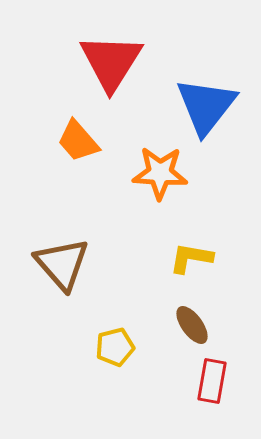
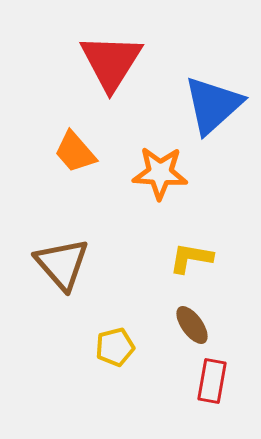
blue triangle: moved 7 px right, 1 px up; rotated 10 degrees clockwise
orange trapezoid: moved 3 px left, 11 px down
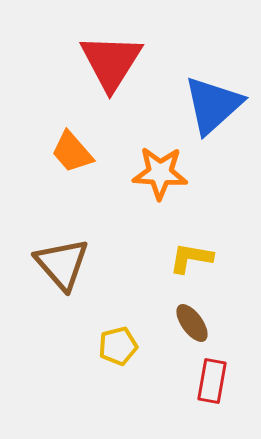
orange trapezoid: moved 3 px left
brown ellipse: moved 2 px up
yellow pentagon: moved 3 px right, 1 px up
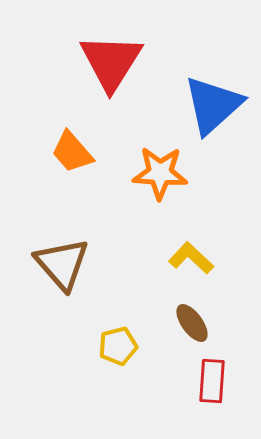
yellow L-shape: rotated 33 degrees clockwise
red rectangle: rotated 6 degrees counterclockwise
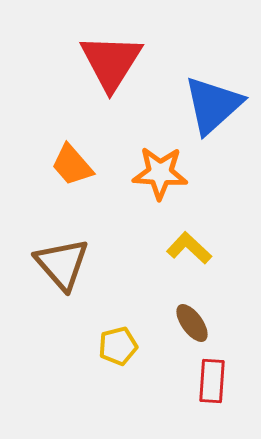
orange trapezoid: moved 13 px down
yellow L-shape: moved 2 px left, 10 px up
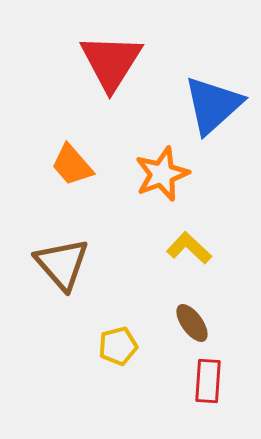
orange star: moved 2 px right, 1 px down; rotated 24 degrees counterclockwise
red rectangle: moved 4 px left
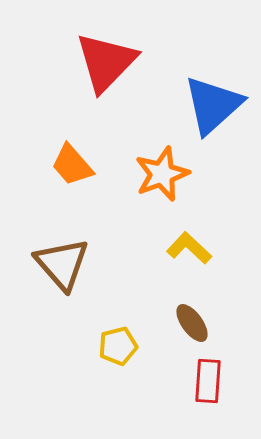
red triangle: moved 5 px left; rotated 12 degrees clockwise
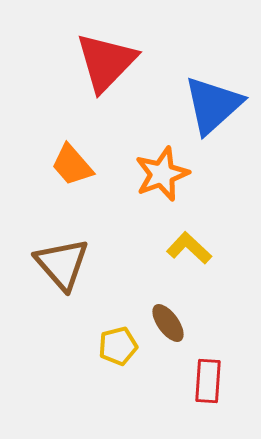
brown ellipse: moved 24 px left
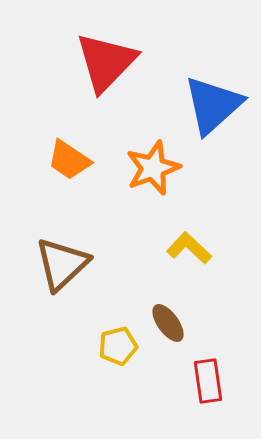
orange trapezoid: moved 3 px left, 5 px up; rotated 15 degrees counterclockwise
orange star: moved 9 px left, 6 px up
brown triangle: rotated 28 degrees clockwise
red rectangle: rotated 12 degrees counterclockwise
